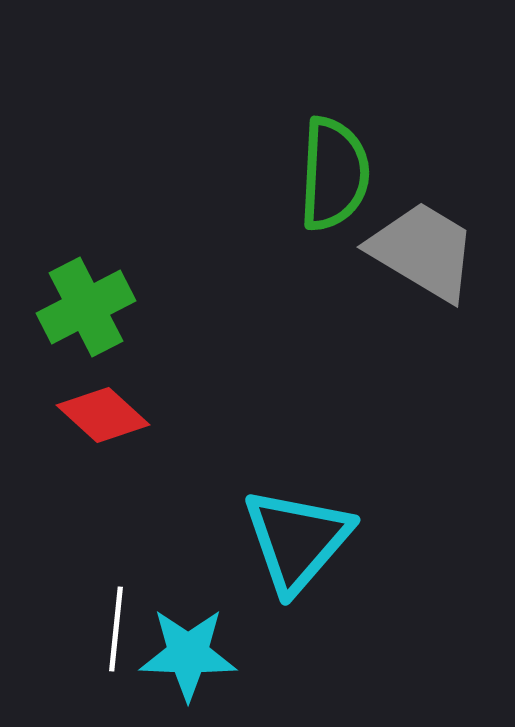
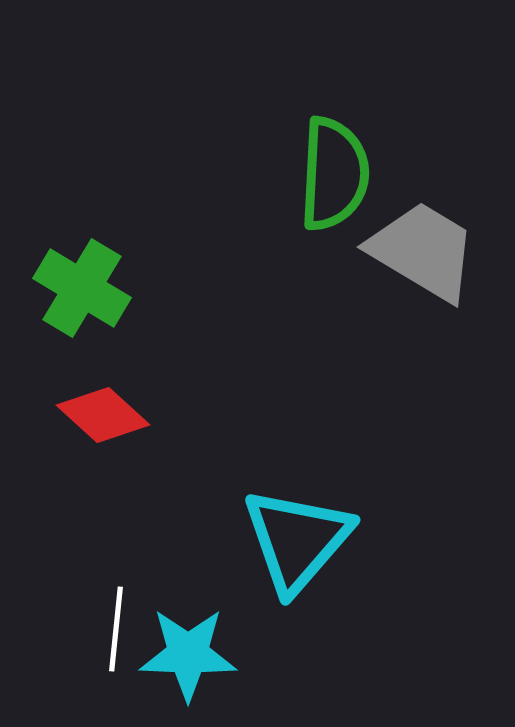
green cross: moved 4 px left, 19 px up; rotated 32 degrees counterclockwise
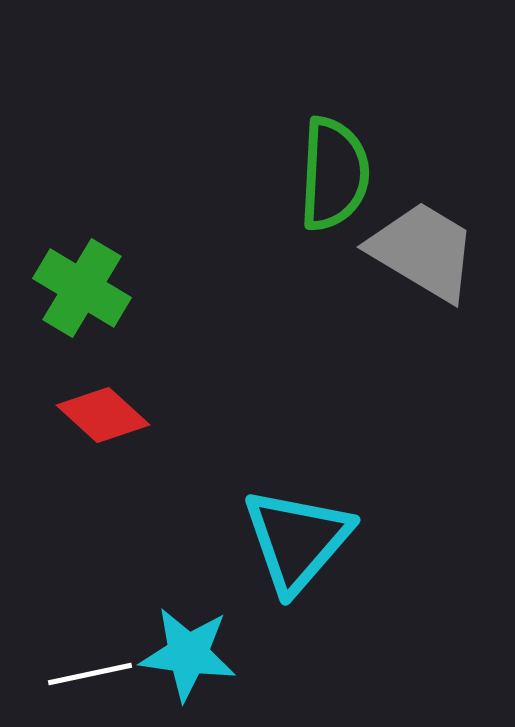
white line: moved 26 px left, 45 px down; rotated 72 degrees clockwise
cyan star: rotated 6 degrees clockwise
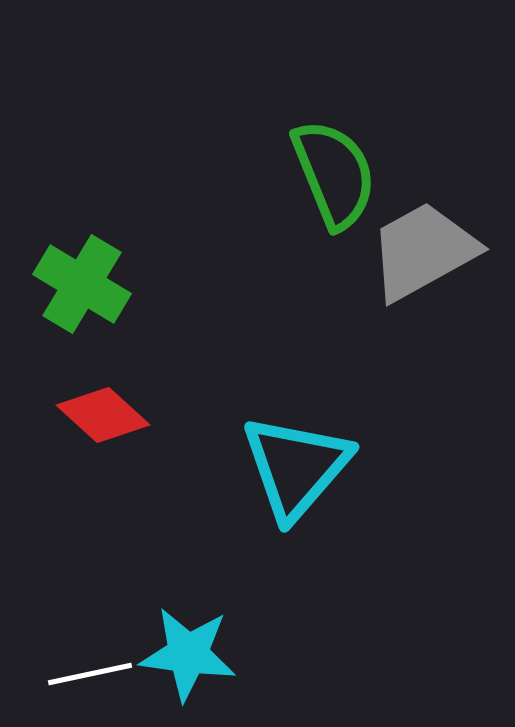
green semicircle: rotated 25 degrees counterclockwise
gray trapezoid: rotated 60 degrees counterclockwise
green cross: moved 4 px up
cyan triangle: moved 1 px left, 73 px up
